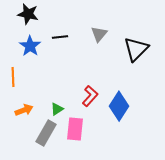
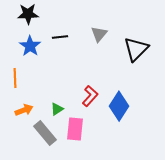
black star: rotated 15 degrees counterclockwise
orange line: moved 2 px right, 1 px down
gray rectangle: moved 1 px left; rotated 70 degrees counterclockwise
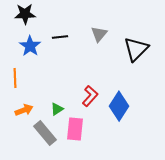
black star: moved 3 px left
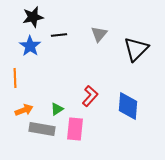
black star: moved 8 px right, 3 px down; rotated 10 degrees counterclockwise
black line: moved 1 px left, 2 px up
blue diamond: moved 9 px right; rotated 28 degrees counterclockwise
gray rectangle: moved 3 px left, 4 px up; rotated 40 degrees counterclockwise
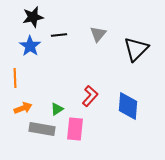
gray triangle: moved 1 px left
orange arrow: moved 1 px left, 2 px up
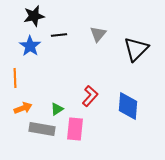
black star: moved 1 px right, 1 px up
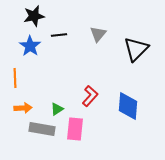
orange arrow: rotated 18 degrees clockwise
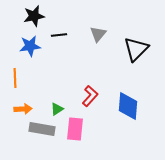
blue star: rotated 30 degrees clockwise
orange arrow: moved 1 px down
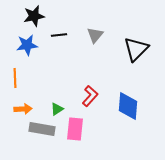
gray triangle: moved 3 px left, 1 px down
blue star: moved 3 px left, 1 px up
